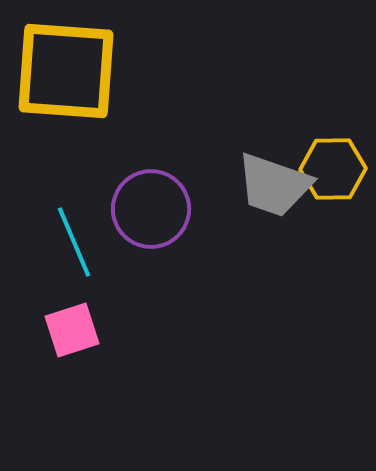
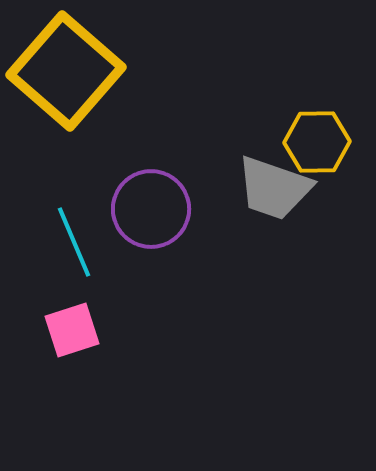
yellow square: rotated 37 degrees clockwise
yellow hexagon: moved 16 px left, 27 px up
gray trapezoid: moved 3 px down
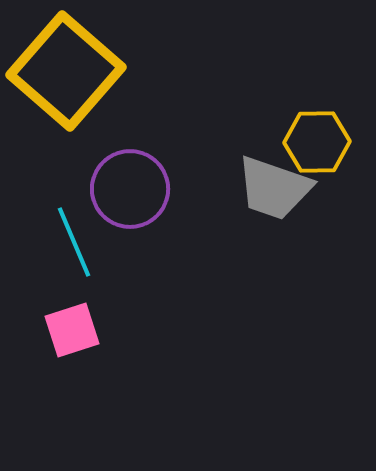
purple circle: moved 21 px left, 20 px up
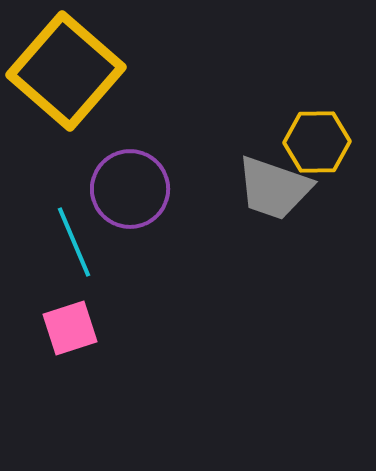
pink square: moved 2 px left, 2 px up
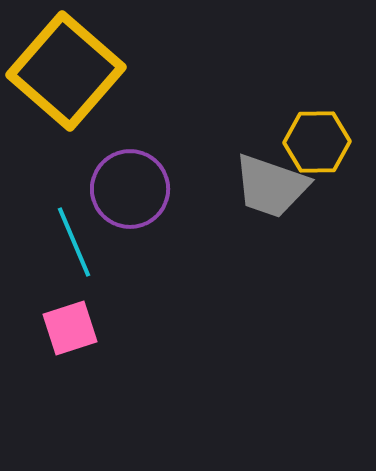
gray trapezoid: moved 3 px left, 2 px up
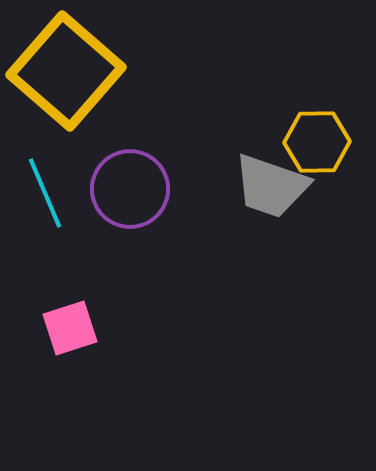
cyan line: moved 29 px left, 49 px up
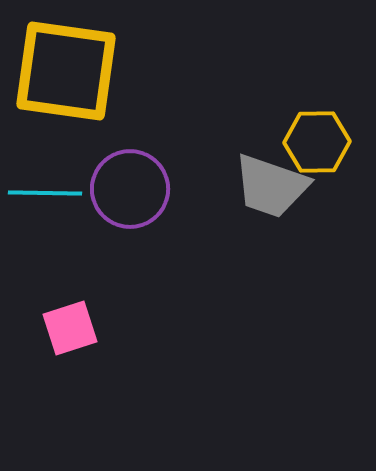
yellow square: rotated 33 degrees counterclockwise
cyan line: rotated 66 degrees counterclockwise
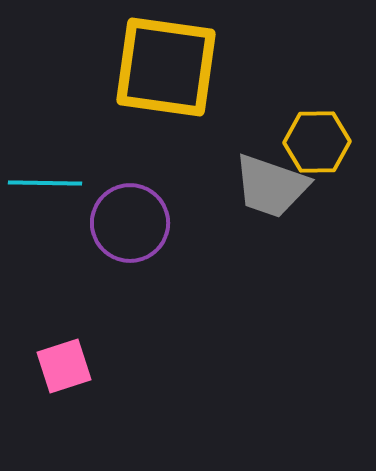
yellow square: moved 100 px right, 4 px up
purple circle: moved 34 px down
cyan line: moved 10 px up
pink square: moved 6 px left, 38 px down
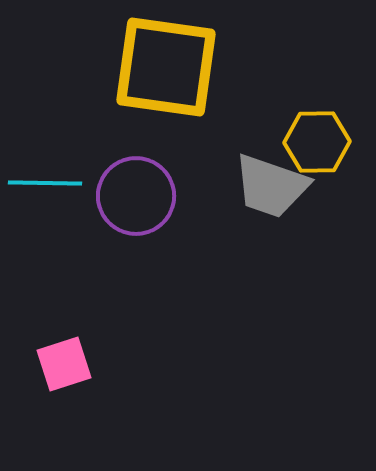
purple circle: moved 6 px right, 27 px up
pink square: moved 2 px up
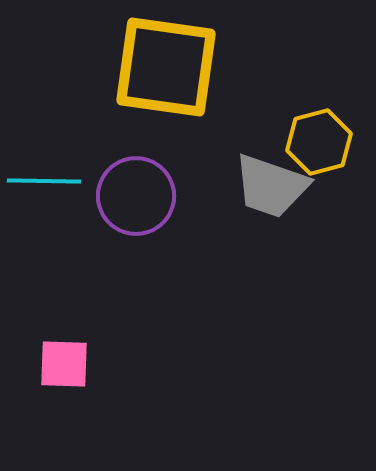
yellow hexagon: moved 2 px right; rotated 14 degrees counterclockwise
cyan line: moved 1 px left, 2 px up
pink square: rotated 20 degrees clockwise
